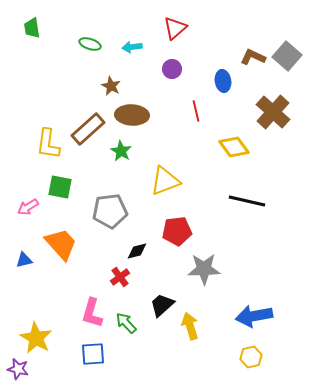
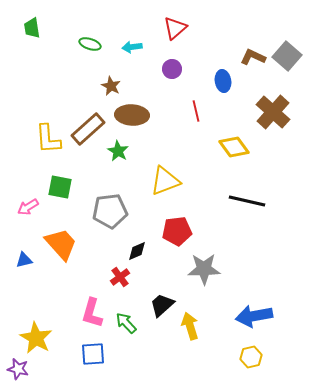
yellow L-shape: moved 5 px up; rotated 12 degrees counterclockwise
green star: moved 3 px left
black diamond: rotated 10 degrees counterclockwise
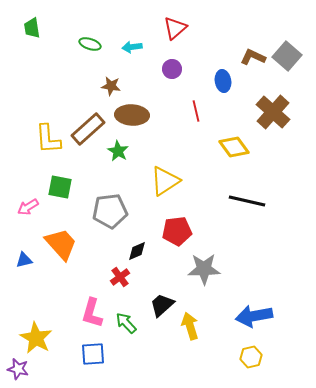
brown star: rotated 18 degrees counterclockwise
yellow triangle: rotated 12 degrees counterclockwise
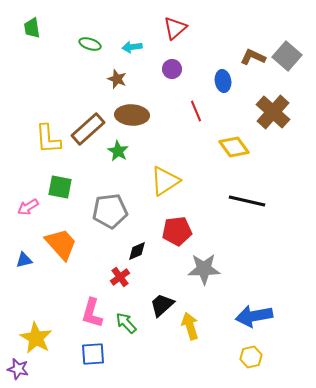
brown star: moved 6 px right, 7 px up; rotated 12 degrees clockwise
red line: rotated 10 degrees counterclockwise
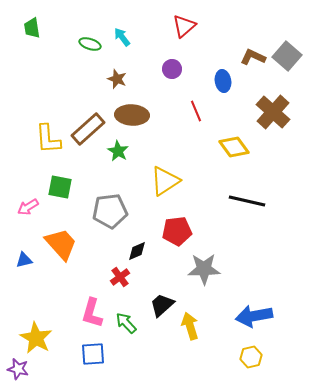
red triangle: moved 9 px right, 2 px up
cyan arrow: moved 10 px left, 10 px up; rotated 60 degrees clockwise
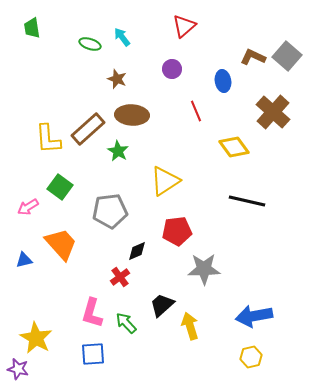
green square: rotated 25 degrees clockwise
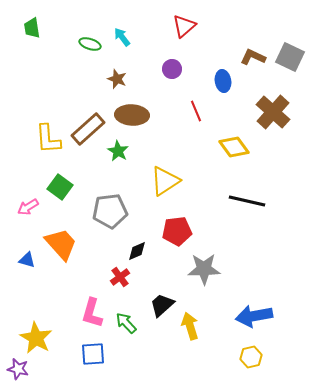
gray square: moved 3 px right, 1 px down; rotated 16 degrees counterclockwise
blue triangle: moved 3 px right; rotated 30 degrees clockwise
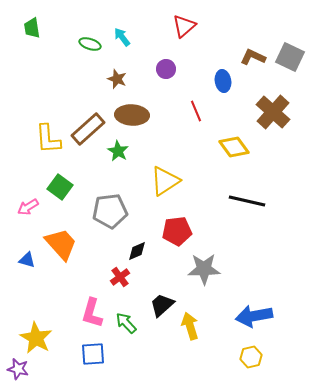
purple circle: moved 6 px left
